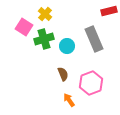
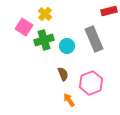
green cross: moved 1 px down
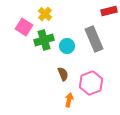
orange arrow: rotated 48 degrees clockwise
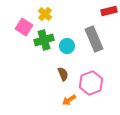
orange arrow: rotated 136 degrees counterclockwise
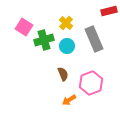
yellow cross: moved 21 px right, 9 px down
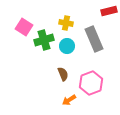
yellow cross: rotated 32 degrees counterclockwise
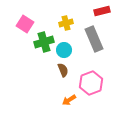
red rectangle: moved 7 px left
yellow cross: rotated 24 degrees counterclockwise
pink square: moved 1 px right, 3 px up
green cross: moved 2 px down
cyan circle: moved 3 px left, 4 px down
brown semicircle: moved 4 px up
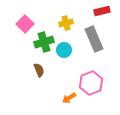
pink square: rotated 12 degrees clockwise
brown semicircle: moved 24 px left
orange arrow: moved 2 px up
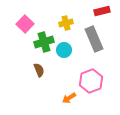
pink hexagon: moved 2 px up
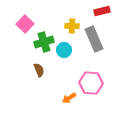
yellow cross: moved 6 px right, 3 px down; rotated 16 degrees clockwise
pink hexagon: moved 2 px down; rotated 25 degrees clockwise
